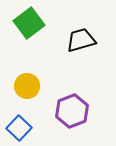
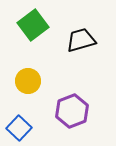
green square: moved 4 px right, 2 px down
yellow circle: moved 1 px right, 5 px up
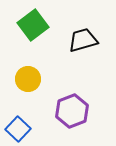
black trapezoid: moved 2 px right
yellow circle: moved 2 px up
blue square: moved 1 px left, 1 px down
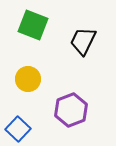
green square: rotated 32 degrees counterclockwise
black trapezoid: moved 1 px down; rotated 48 degrees counterclockwise
purple hexagon: moved 1 px left, 1 px up
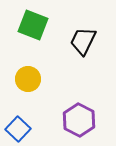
purple hexagon: moved 8 px right, 10 px down; rotated 12 degrees counterclockwise
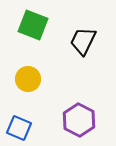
blue square: moved 1 px right, 1 px up; rotated 20 degrees counterclockwise
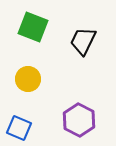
green square: moved 2 px down
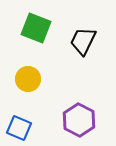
green square: moved 3 px right, 1 px down
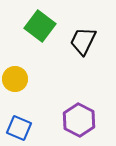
green square: moved 4 px right, 2 px up; rotated 16 degrees clockwise
yellow circle: moved 13 px left
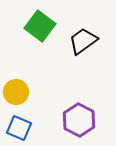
black trapezoid: rotated 28 degrees clockwise
yellow circle: moved 1 px right, 13 px down
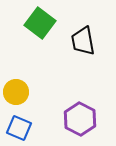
green square: moved 3 px up
black trapezoid: rotated 64 degrees counterclockwise
purple hexagon: moved 1 px right, 1 px up
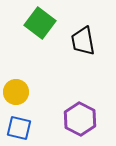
blue square: rotated 10 degrees counterclockwise
